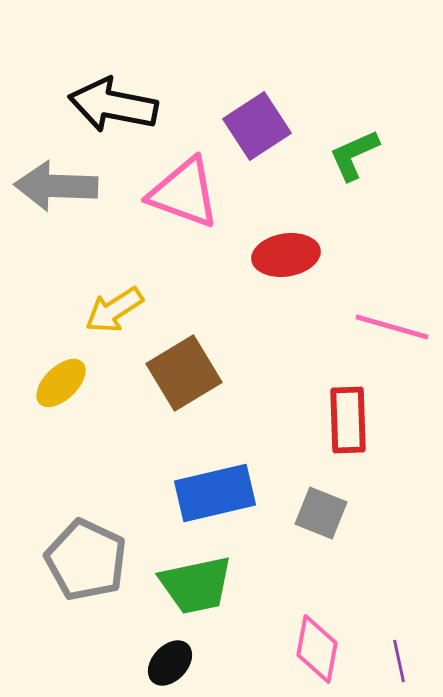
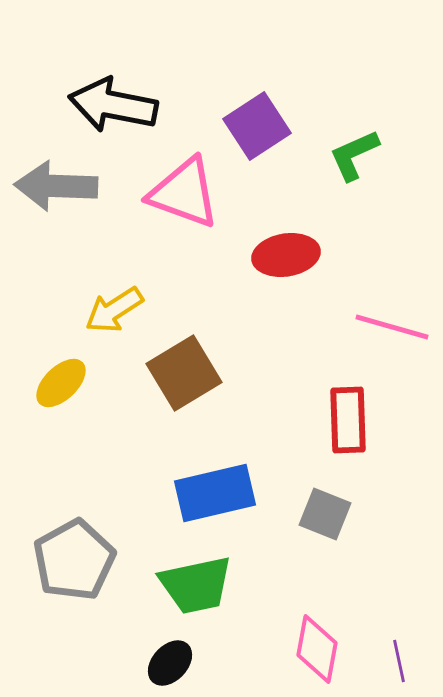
gray square: moved 4 px right, 1 px down
gray pentagon: moved 12 px left; rotated 18 degrees clockwise
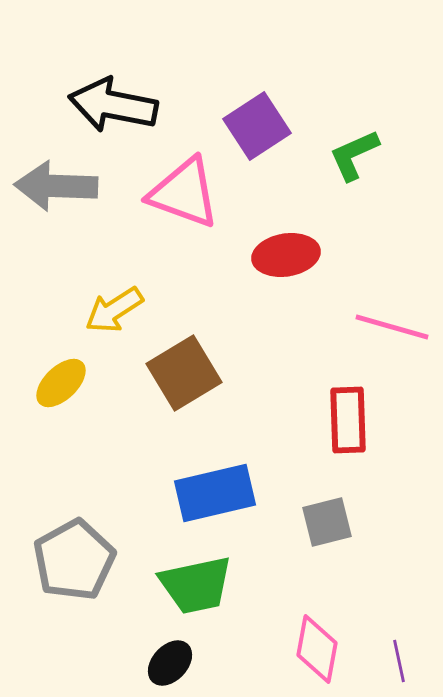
gray square: moved 2 px right, 8 px down; rotated 36 degrees counterclockwise
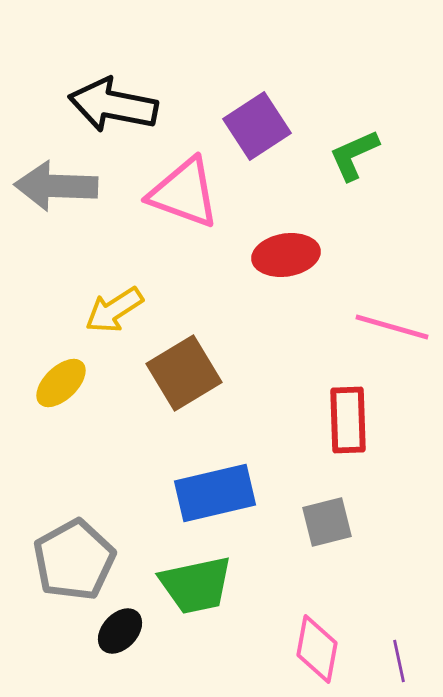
black ellipse: moved 50 px left, 32 px up
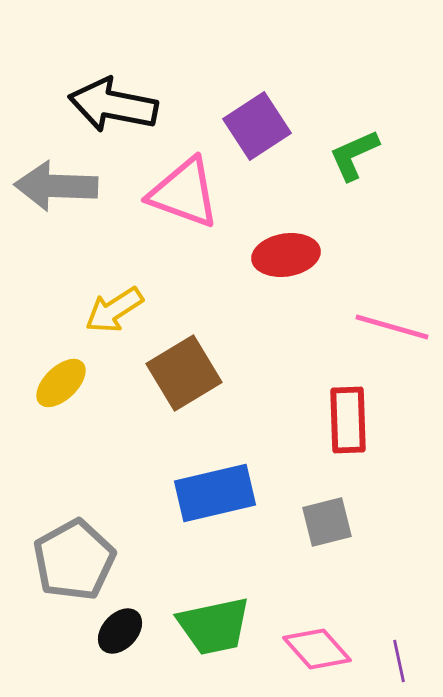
green trapezoid: moved 18 px right, 41 px down
pink diamond: rotated 52 degrees counterclockwise
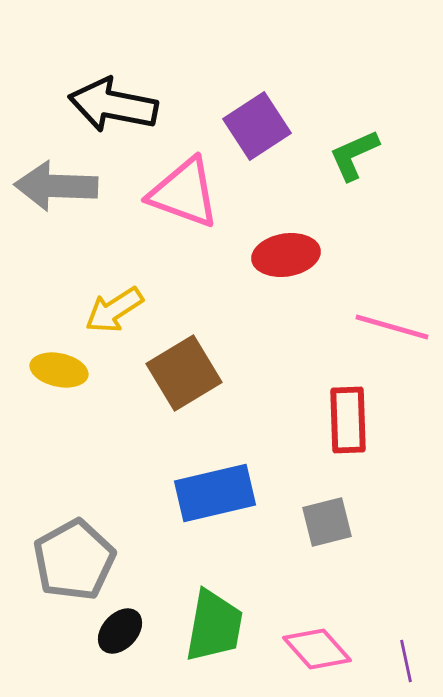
yellow ellipse: moved 2 px left, 13 px up; rotated 56 degrees clockwise
green trapezoid: rotated 68 degrees counterclockwise
purple line: moved 7 px right
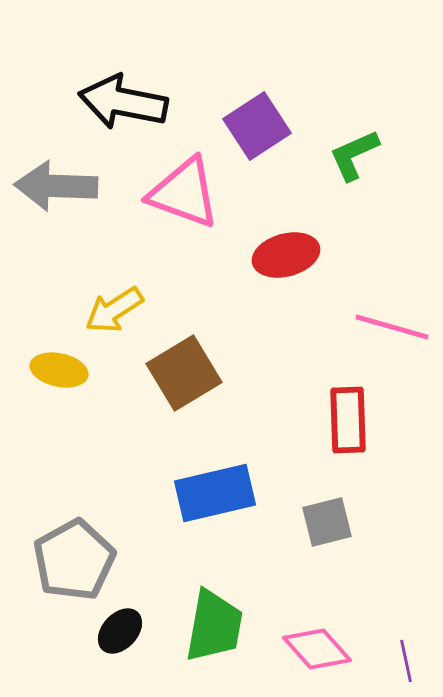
black arrow: moved 10 px right, 3 px up
red ellipse: rotated 6 degrees counterclockwise
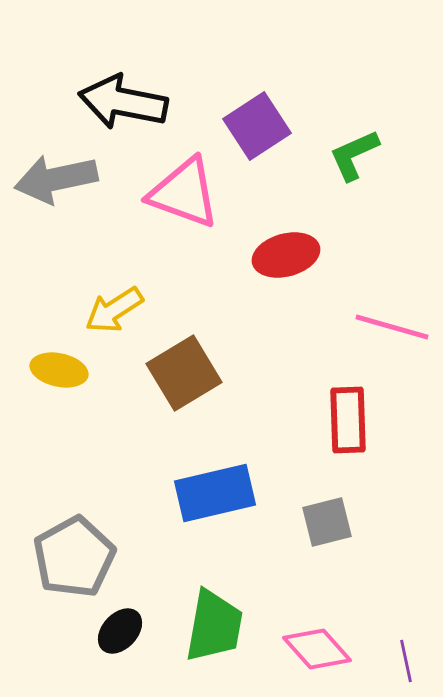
gray arrow: moved 7 px up; rotated 14 degrees counterclockwise
gray pentagon: moved 3 px up
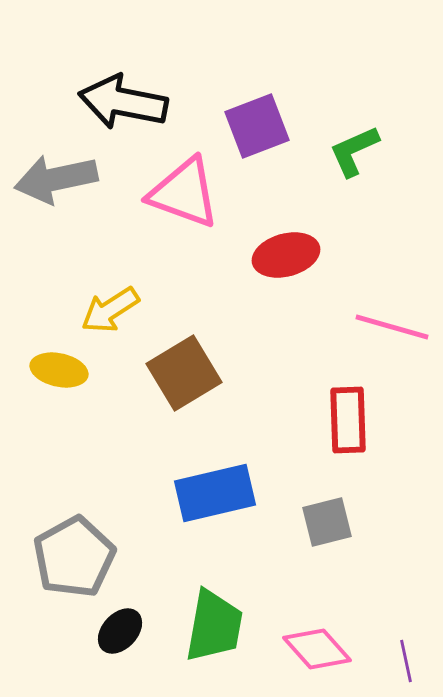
purple square: rotated 12 degrees clockwise
green L-shape: moved 4 px up
yellow arrow: moved 4 px left
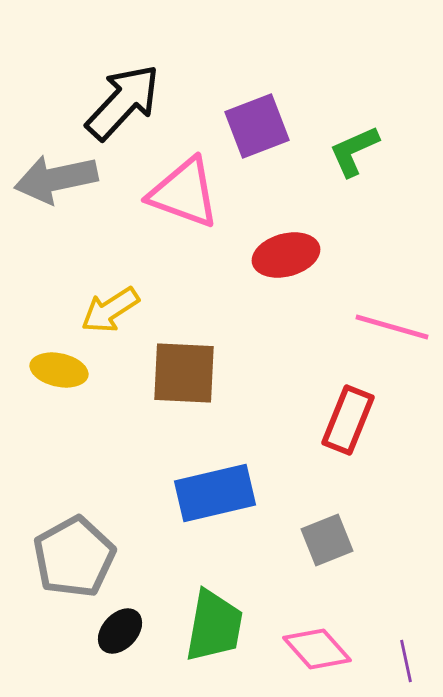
black arrow: rotated 122 degrees clockwise
brown square: rotated 34 degrees clockwise
red rectangle: rotated 24 degrees clockwise
gray square: moved 18 px down; rotated 8 degrees counterclockwise
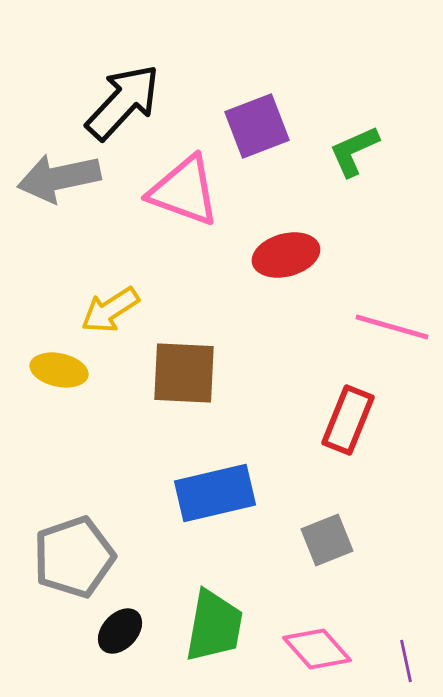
gray arrow: moved 3 px right, 1 px up
pink triangle: moved 2 px up
gray pentagon: rotated 10 degrees clockwise
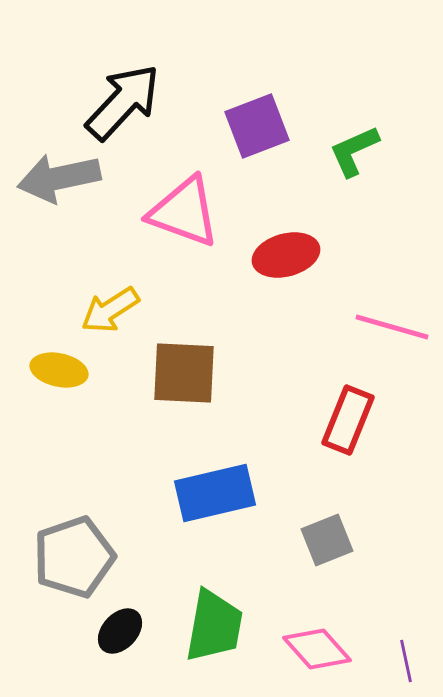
pink triangle: moved 21 px down
